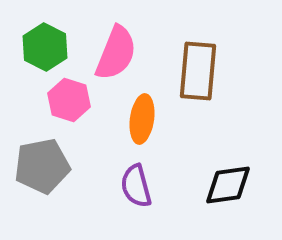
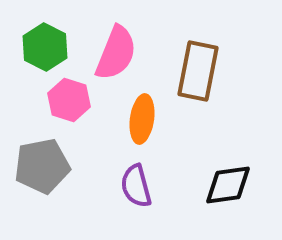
brown rectangle: rotated 6 degrees clockwise
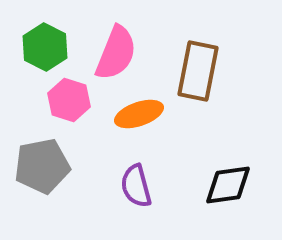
orange ellipse: moved 3 px left, 5 px up; rotated 63 degrees clockwise
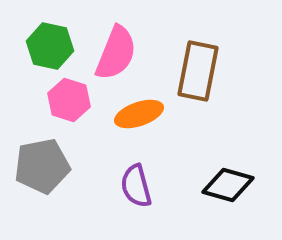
green hexagon: moved 5 px right, 1 px up; rotated 15 degrees counterclockwise
black diamond: rotated 24 degrees clockwise
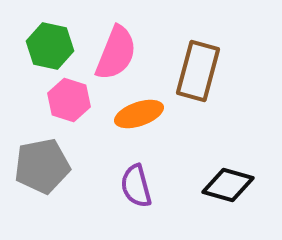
brown rectangle: rotated 4 degrees clockwise
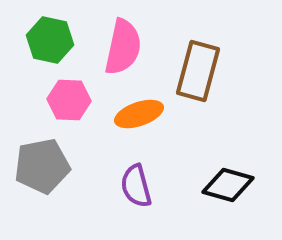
green hexagon: moved 6 px up
pink semicircle: moved 7 px right, 6 px up; rotated 10 degrees counterclockwise
pink hexagon: rotated 15 degrees counterclockwise
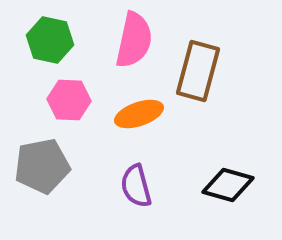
pink semicircle: moved 11 px right, 7 px up
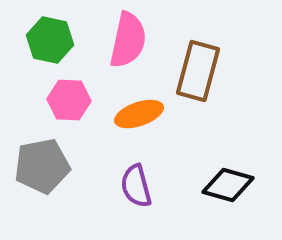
pink semicircle: moved 6 px left
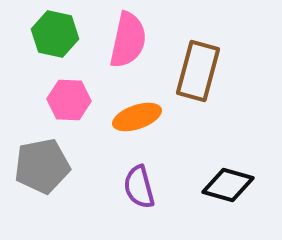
green hexagon: moved 5 px right, 6 px up
orange ellipse: moved 2 px left, 3 px down
purple semicircle: moved 3 px right, 1 px down
